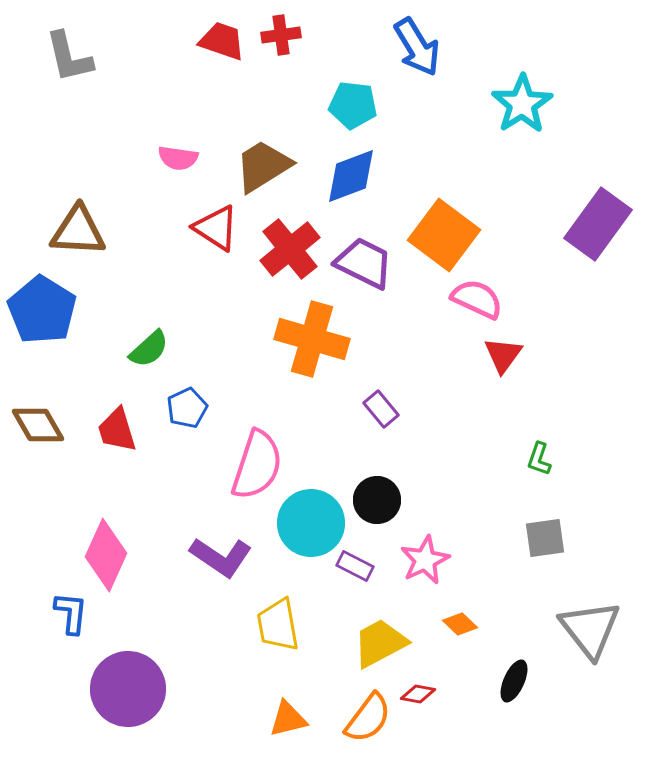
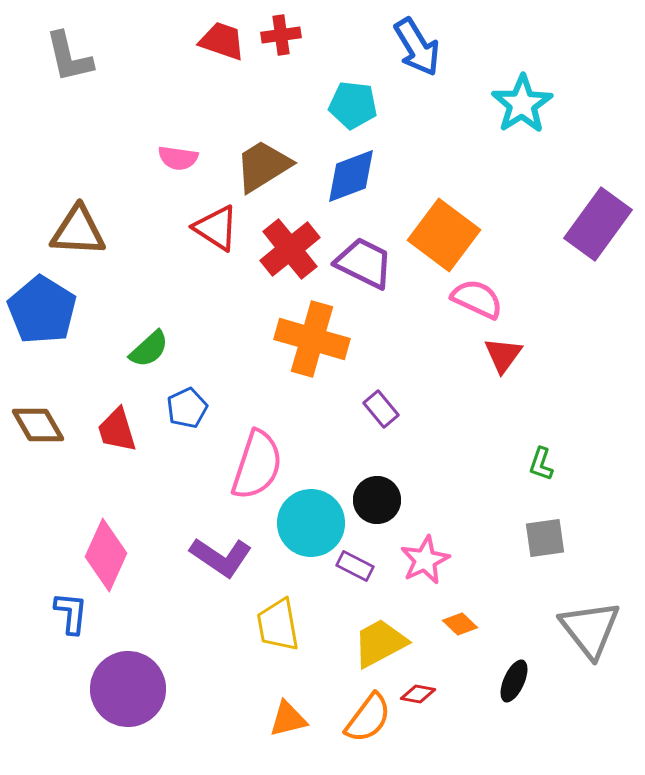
green L-shape at (539, 459): moved 2 px right, 5 px down
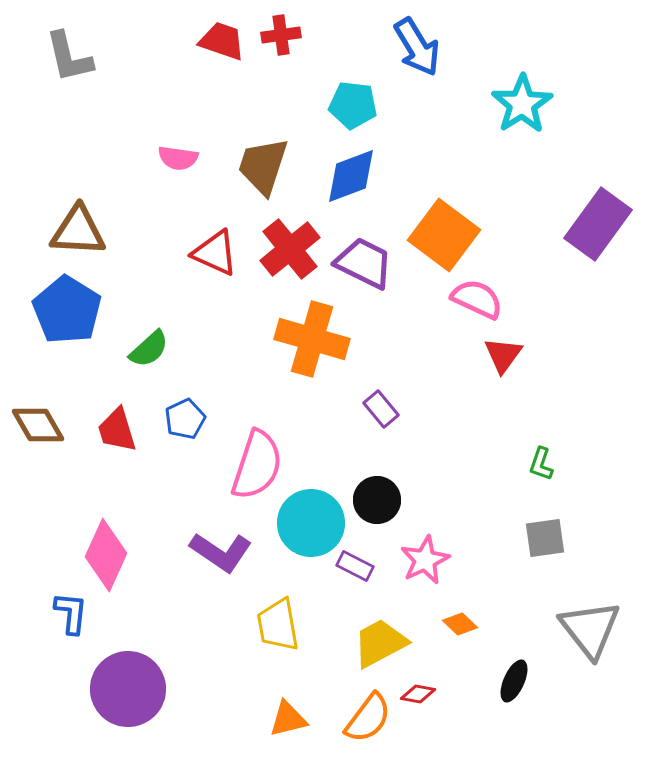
brown trapezoid at (263, 166): rotated 40 degrees counterclockwise
red triangle at (216, 228): moved 1 px left, 25 px down; rotated 9 degrees counterclockwise
blue pentagon at (42, 310): moved 25 px right
blue pentagon at (187, 408): moved 2 px left, 11 px down
purple L-shape at (221, 557): moved 5 px up
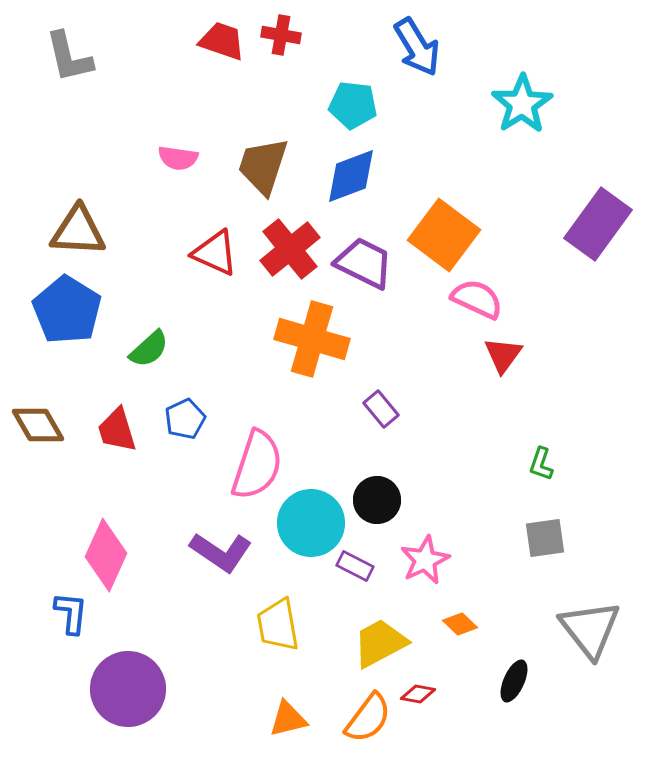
red cross at (281, 35): rotated 18 degrees clockwise
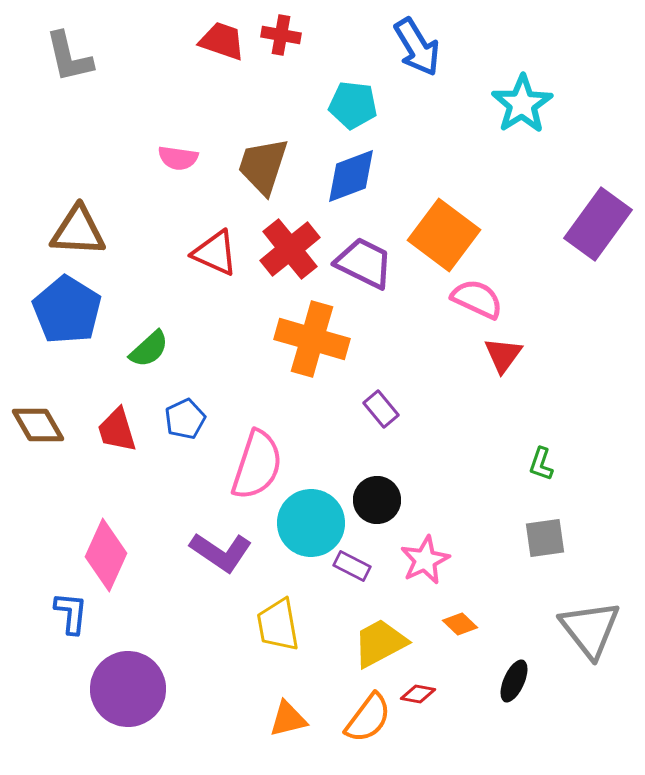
purple rectangle at (355, 566): moved 3 px left
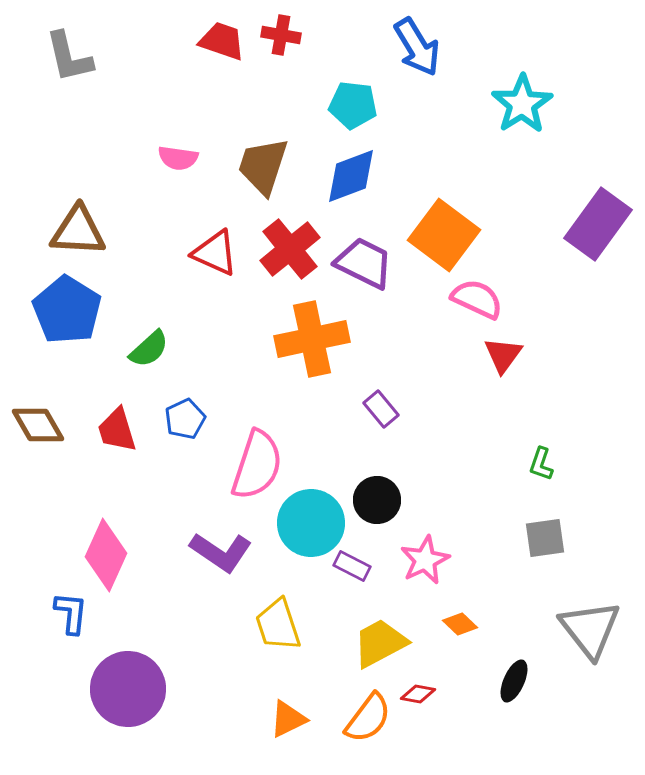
orange cross at (312, 339): rotated 28 degrees counterclockwise
yellow trapezoid at (278, 625): rotated 8 degrees counterclockwise
orange triangle at (288, 719): rotated 12 degrees counterclockwise
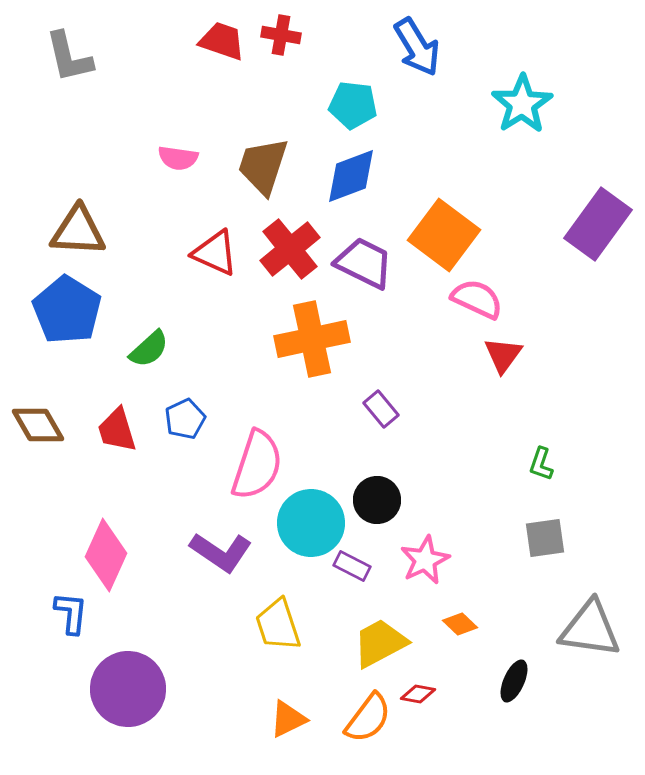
gray triangle at (590, 629): rotated 44 degrees counterclockwise
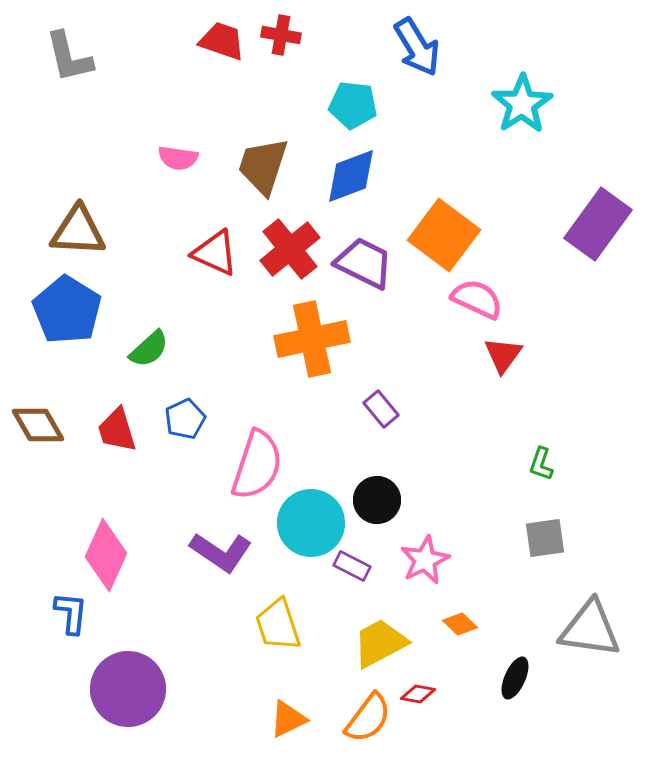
black ellipse at (514, 681): moved 1 px right, 3 px up
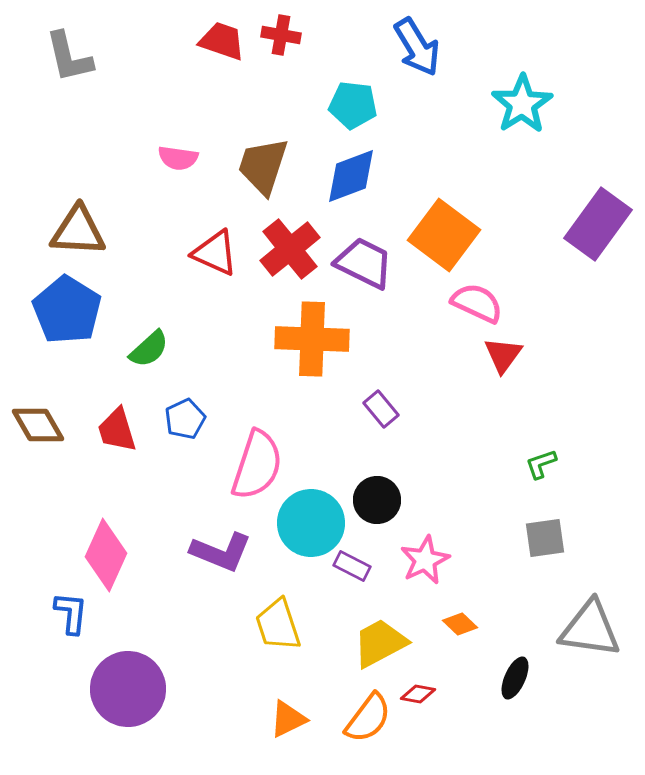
pink semicircle at (477, 299): moved 4 px down
orange cross at (312, 339): rotated 14 degrees clockwise
green L-shape at (541, 464): rotated 52 degrees clockwise
purple L-shape at (221, 552): rotated 12 degrees counterclockwise
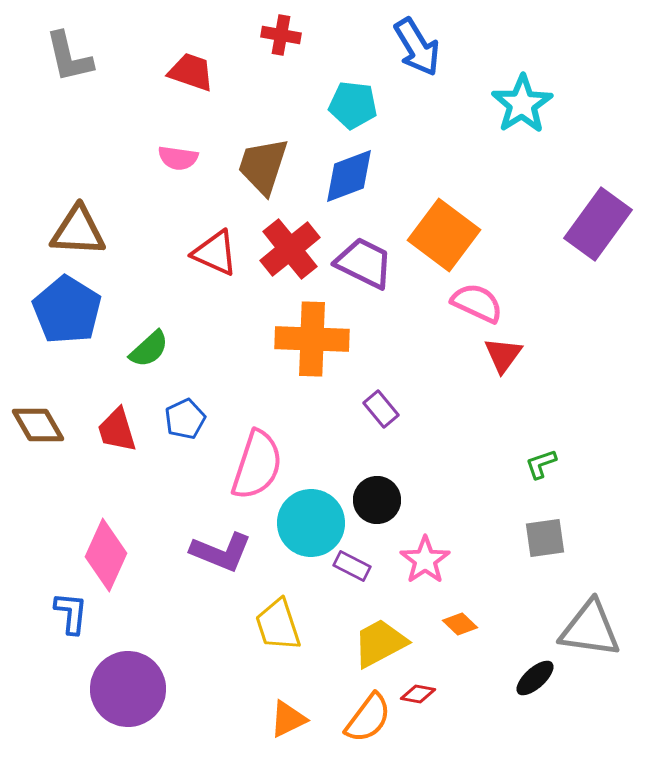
red trapezoid at (222, 41): moved 31 px left, 31 px down
blue diamond at (351, 176): moved 2 px left
pink star at (425, 560): rotated 9 degrees counterclockwise
black ellipse at (515, 678): moved 20 px right; rotated 24 degrees clockwise
